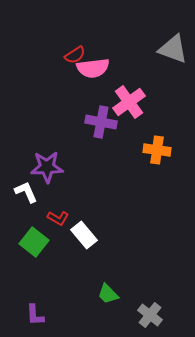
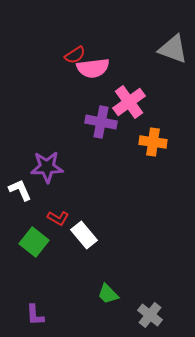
orange cross: moved 4 px left, 8 px up
white L-shape: moved 6 px left, 2 px up
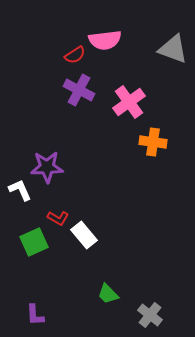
pink semicircle: moved 12 px right, 28 px up
purple cross: moved 22 px left, 32 px up; rotated 16 degrees clockwise
green square: rotated 28 degrees clockwise
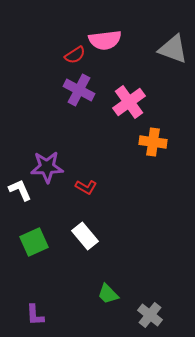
red L-shape: moved 28 px right, 31 px up
white rectangle: moved 1 px right, 1 px down
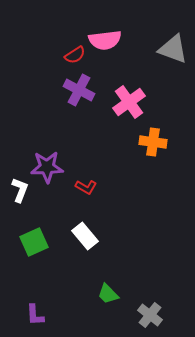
white L-shape: rotated 45 degrees clockwise
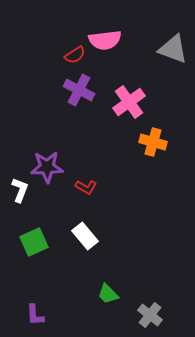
orange cross: rotated 8 degrees clockwise
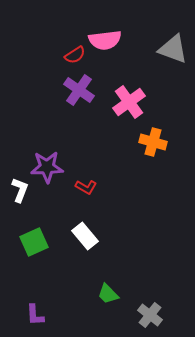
purple cross: rotated 8 degrees clockwise
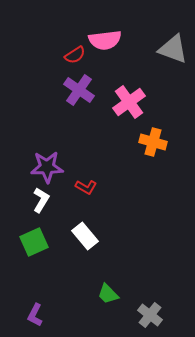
white L-shape: moved 21 px right, 10 px down; rotated 10 degrees clockwise
purple L-shape: rotated 30 degrees clockwise
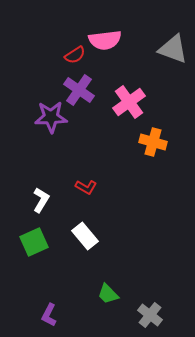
purple star: moved 4 px right, 50 px up
purple L-shape: moved 14 px right
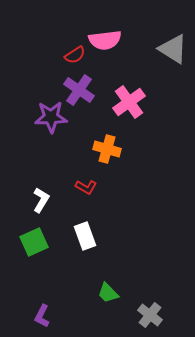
gray triangle: rotated 12 degrees clockwise
orange cross: moved 46 px left, 7 px down
white rectangle: rotated 20 degrees clockwise
green trapezoid: moved 1 px up
purple L-shape: moved 7 px left, 1 px down
